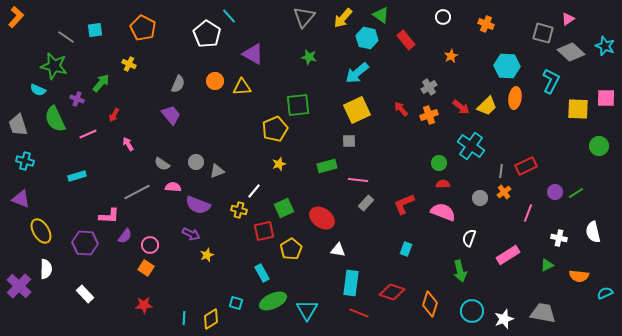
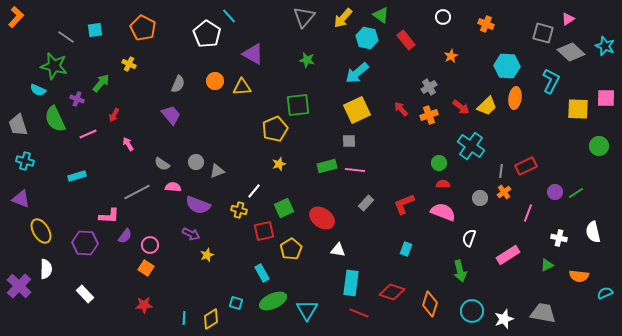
green star at (309, 57): moved 2 px left, 3 px down
pink line at (358, 180): moved 3 px left, 10 px up
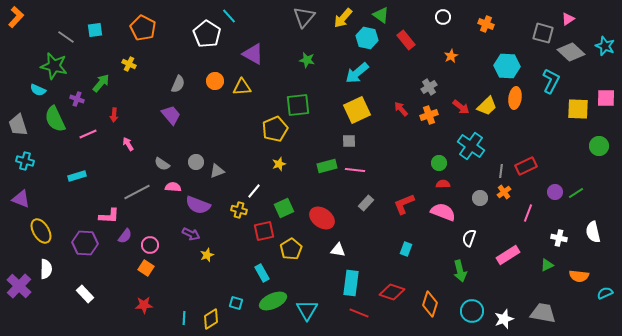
red arrow at (114, 115): rotated 24 degrees counterclockwise
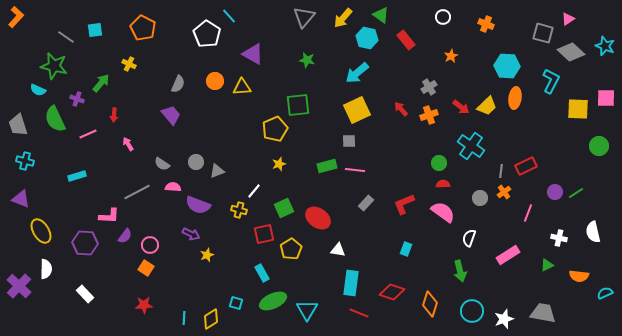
pink semicircle at (443, 212): rotated 15 degrees clockwise
red ellipse at (322, 218): moved 4 px left
red square at (264, 231): moved 3 px down
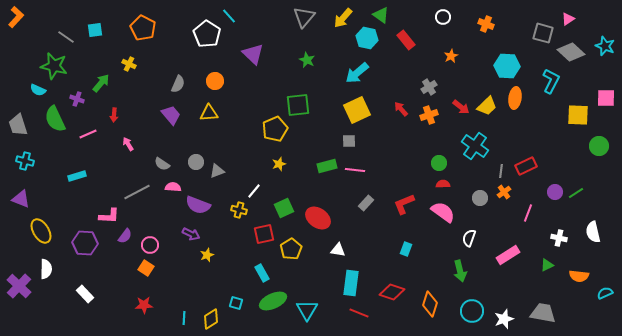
purple triangle at (253, 54): rotated 15 degrees clockwise
green star at (307, 60): rotated 14 degrees clockwise
yellow triangle at (242, 87): moved 33 px left, 26 px down
yellow square at (578, 109): moved 6 px down
cyan cross at (471, 146): moved 4 px right
